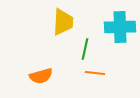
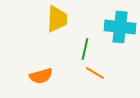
yellow trapezoid: moved 6 px left, 3 px up
cyan cross: rotated 8 degrees clockwise
orange line: rotated 24 degrees clockwise
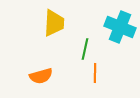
yellow trapezoid: moved 3 px left, 4 px down
cyan cross: rotated 16 degrees clockwise
orange line: rotated 60 degrees clockwise
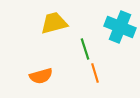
yellow trapezoid: rotated 108 degrees counterclockwise
green line: rotated 30 degrees counterclockwise
orange line: rotated 18 degrees counterclockwise
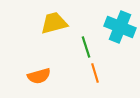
green line: moved 1 px right, 2 px up
orange semicircle: moved 2 px left
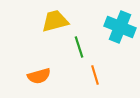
yellow trapezoid: moved 1 px right, 2 px up
green line: moved 7 px left
orange line: moved 2 px down
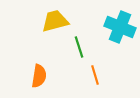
orange semicircle: rotated 65 degrees counterclockwise
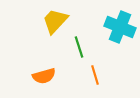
yellow trapezoid: rotated 32 degrees counterclockwise
orange semicircle: moved 5 px right; rotated 65 degrees clockwise
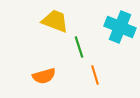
yellow trapezoid: rotated 68 degrees clockwise
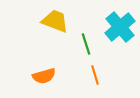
cyan cross: rotated 28 degrees clockwise
green line: moved 7 px right, 3 px up
